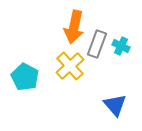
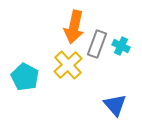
yellow cross: moved 2 px left, 1 px up
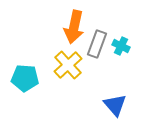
cyan pentagon: moved 1 px down; rotated 24 degrees counterclockwise
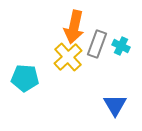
yellow cross: moved 8 px up
blue triangle: rotated 10 degrees clockwise
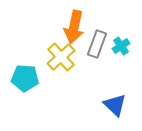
cyan cross: rotated 30 degrees clockwise
yellow cross: moved 7 px left
blue triangle: rotated 15 degrees counterclockwise
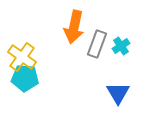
yellow cross: moved 39 px left; rotated 12 degrees counterclockwise
blue triangle: moved 3 px right, 12 px up; rotated 15 degrees clockwise
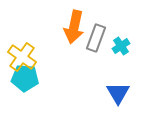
gray rectangle: moved 1 px left, 6 px up
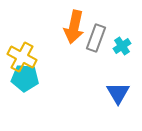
cyan cross: moved 1 px right
yellow cross: rotated 8 degrees counterclockwise
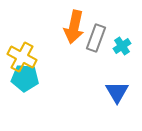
blue triangle: moved 1 px left, 1 px up
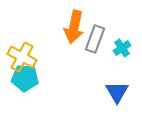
gray rectangle: moved 1 px left, 1 px down
cyan cross: moved 2 px down
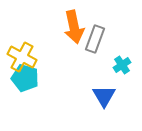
orange arrow: rotated 24 degrees counterclockwise
cyan cross: moved 17 px down
cyan pentagon: rotated 12 degrees clockwise
blue triangle: moved 13 px left, 4 px down
